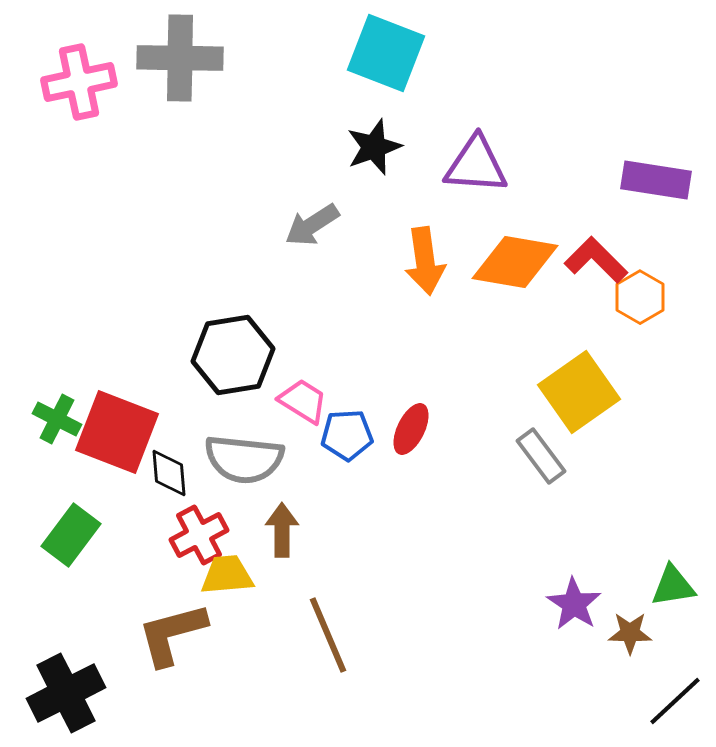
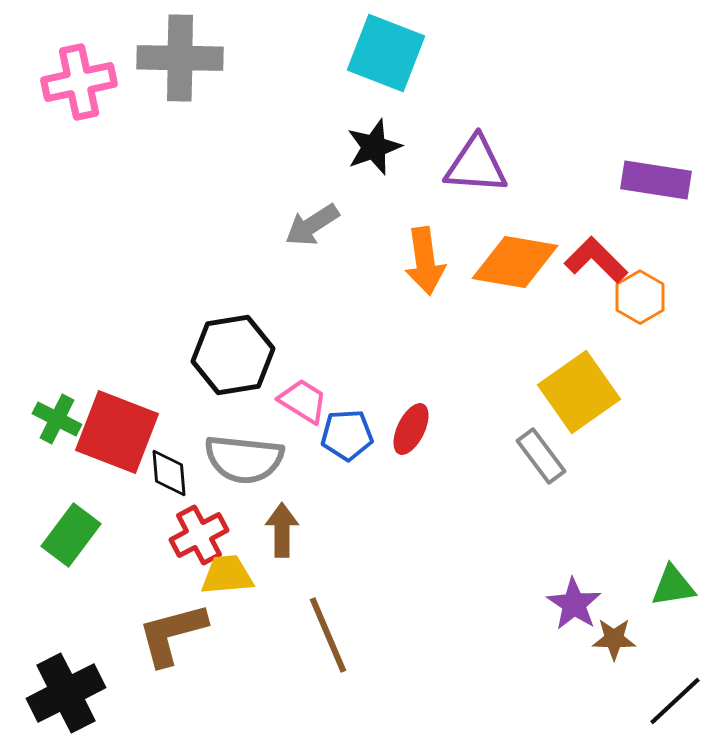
brown star: moved 16 px left, 6 px down
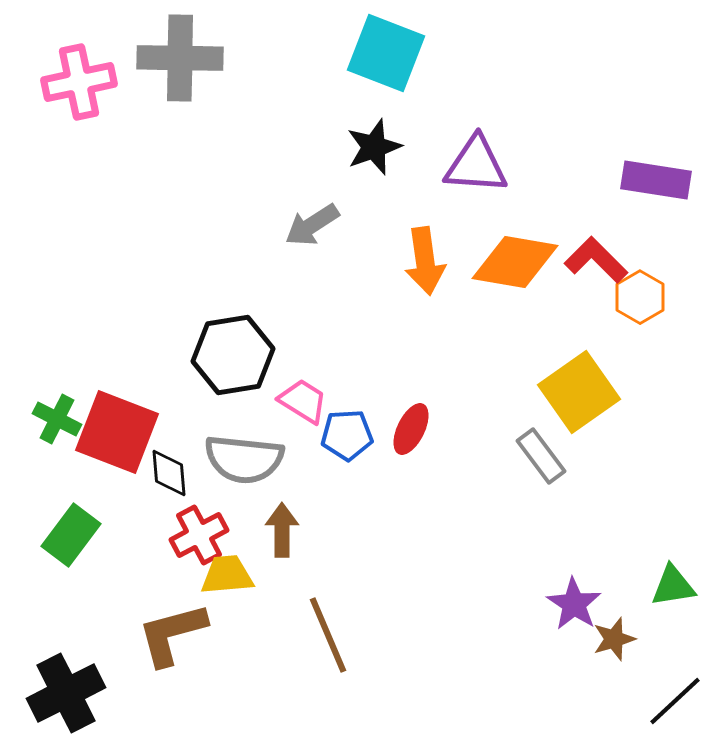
brown star: rotated 18 degrees counterclockwise
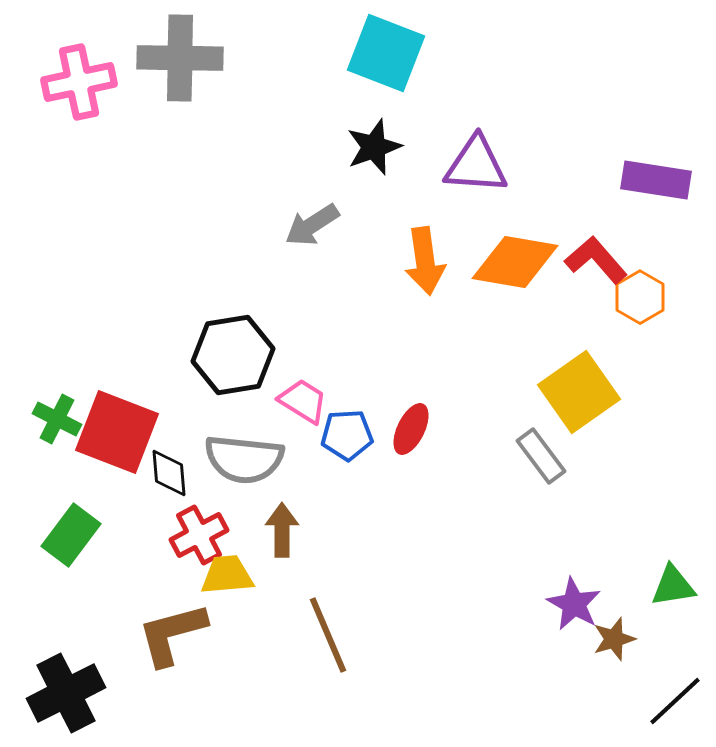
red L-shape: rotated 4 degrees clockwise
purple star: rotated 4 degrees counterclockwise
